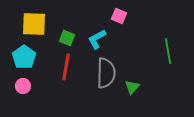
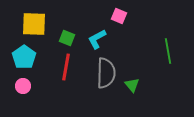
green triangle: moved 2 px up; rotated 21 degrees counterclockwise
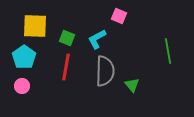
yellow square: moved 1 px right, 2 px down
gray semicircle: moved 1 px left, 2 px up
pink circle: moved 1 px left
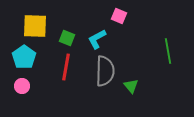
green triangle: moved 1 px left, 1 px down
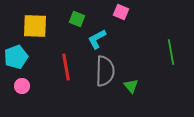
pink square: moved 2 px right, 4 px up
green square: moved 10 px right, 19 px up
green line: moved 3 px right, 1 px down
cyan pentagon: moved 8 px left; rotated 15 degrees clockwise
red line: rotated 20 degrees counterclockwise
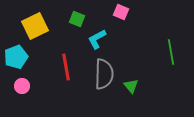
yellow square: rotated 28 degrees counterclockwise
gray semicircle: moved 1 px left, 3 px down
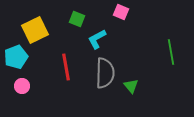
yellow square: moved 4 px down
gray semicircle: moved 1 px right, 1 px up
